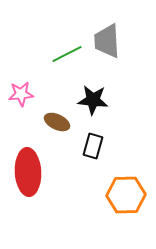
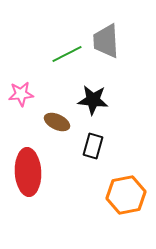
gray trapezoid: moved 1 px left
orange hexagon: rotated 9 degrees counterclockwise
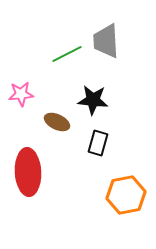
black rectangle: moved 5 px right, 3 px up
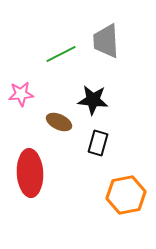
green line: moved 6 px left
brown ellipse: moved 2 px right
red ellipse: moved 2 px right, 1 px down
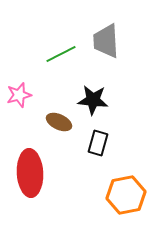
pink star: moved 2 px left, 1 px down; rotated 10 degrees counterclockwise
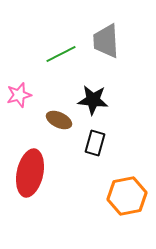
brown ellipse: moved 2 px up
black rectangle: moved 3 px left
red ellipse: rotated 15 degrees clockwise
orange hexagon: moved 1 px right, 1 px down
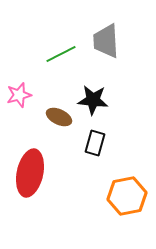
brown ellipse: moved 3 px up
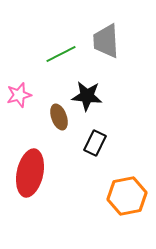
black star: moved 6 px left, 4 px up
brown ellipse: rotated 45 degrees clockwise
black rectangle: rotated 10 degrees clockwise
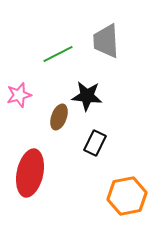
green line: moved 3 px left
brown ellipse: rotated 40 degrees clockwise
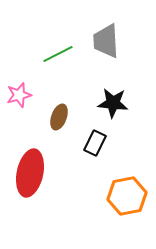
black star: moved 26 px right, 7 px down
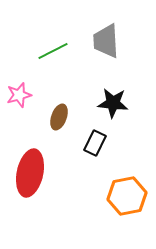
green line: moved 5 px left, 3 px up
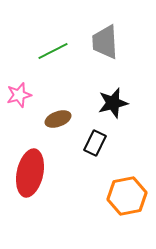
gray trapezoid: moved 1 px left, 1 px down
black star: rotated 20 degrees counterclockwise
brown ellipse: moved 1 px left, 2 px down; rotated 50 degrees clockwise
